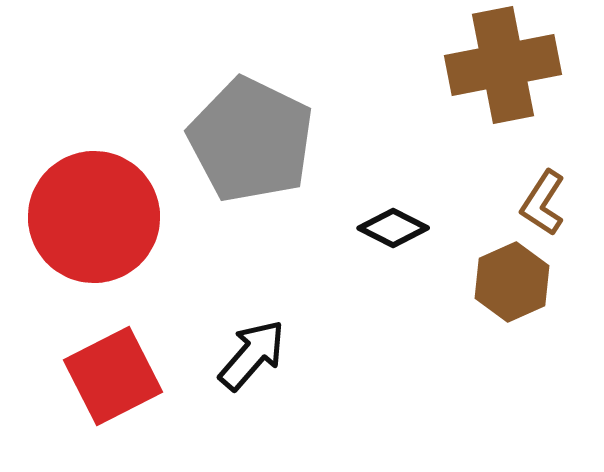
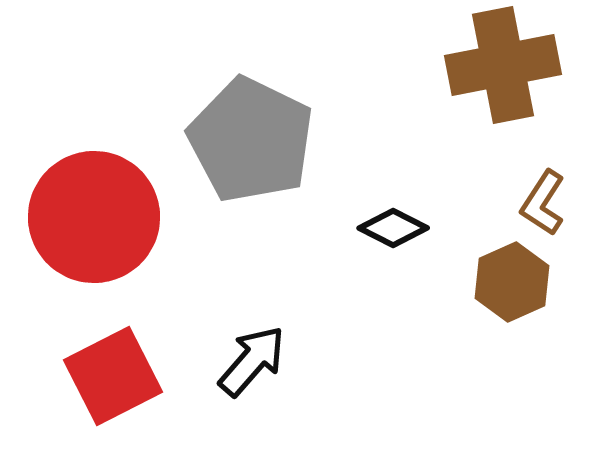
black arrow: moved 6 px down
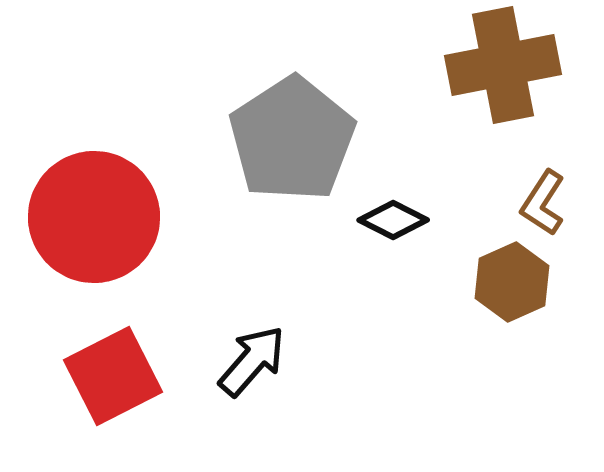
gray pentagon: moved 41 px right, 1 px up; rotated 13 degrees clockwise
black diamond: moved 8 px up
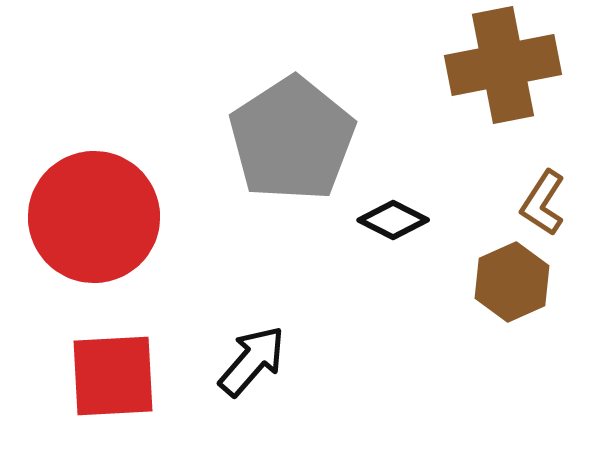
red square: rotated 24 degrees clockwise
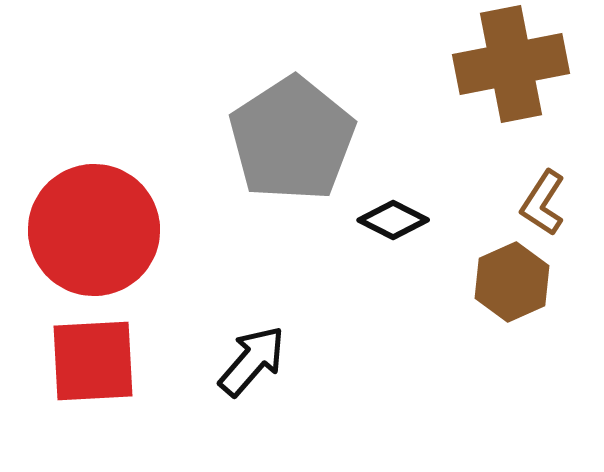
brown cross: moved 8 px right, 1 px up
red circle: moved 13 px down
red square: moved 20 px left, 15 px up
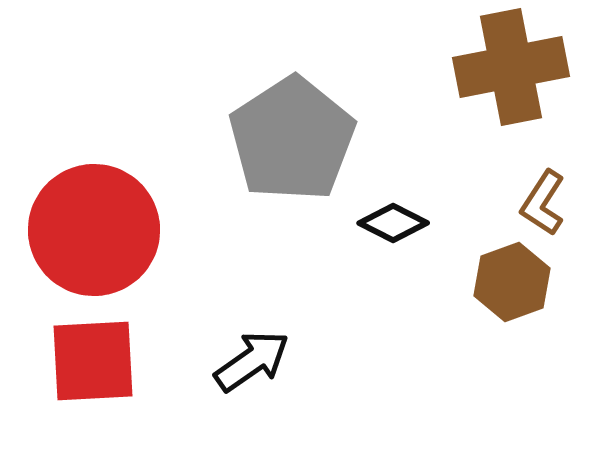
brown cross: moved 3 px down
black diamond: moved 3 px down
brown hexagon: rotated 4 degrees clockwise
black arrow: rotated 14 degrees clockwise
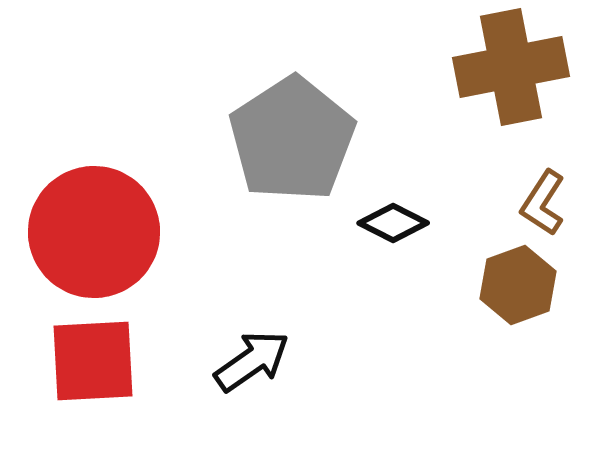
red circle: moved 2 px down
brown hexagon: moved 6 px right, 3 px down
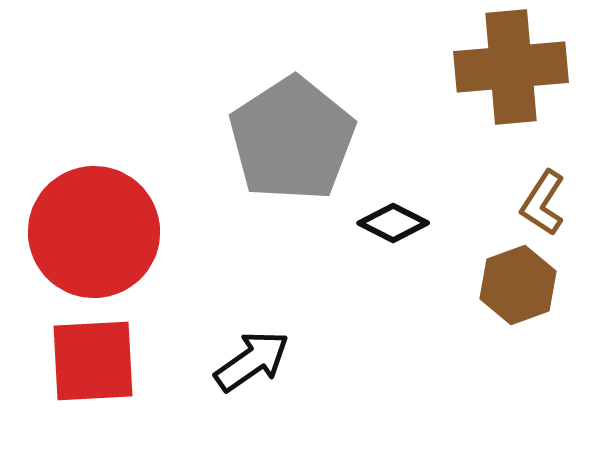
brown cross: rotated 6 degrees clockwise
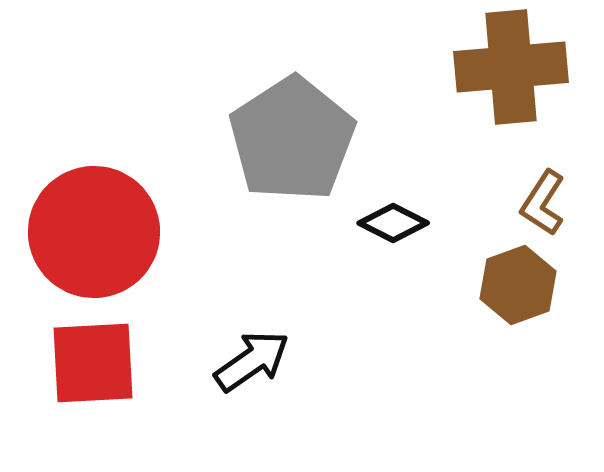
red square: moved 2 px down
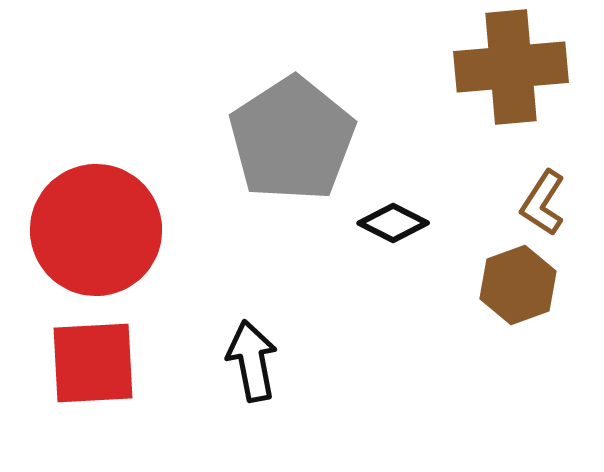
red circle: moved 2 px right, 2 px up
black arrow: rotated 66 degrees counterclockwise
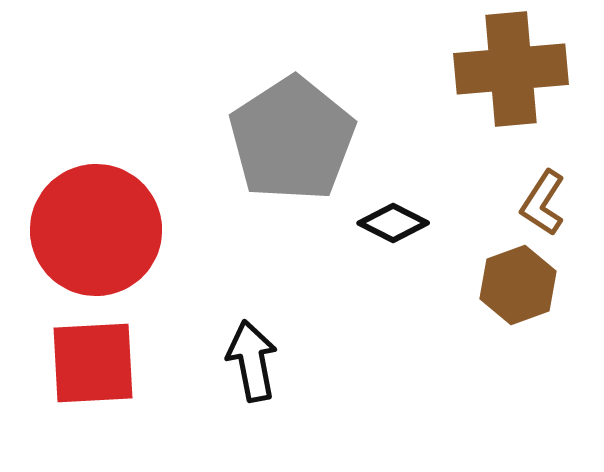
brown cross: moved 2 px down
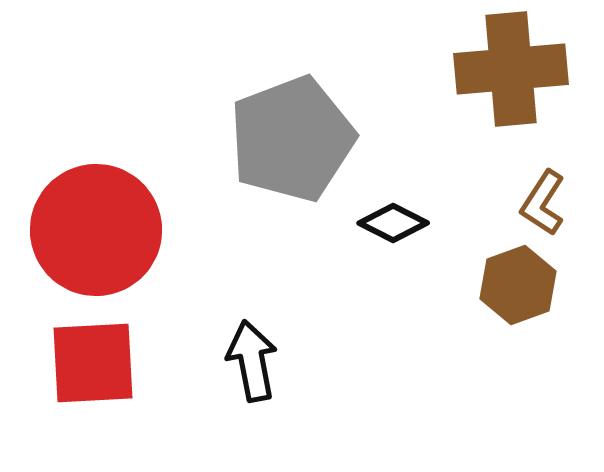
gray pentagon: rotated 12 degrees clockwise
